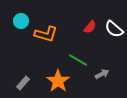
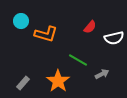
white semicircle: moved 9 px down; rotated 54 degrees counterclockwise
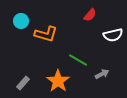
red semicircle: moved 12 px up
white semicircle: moved 1 px left, 3 px up
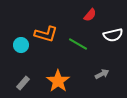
cyan circle: moved 24 px down
green line: moved 16 px up
